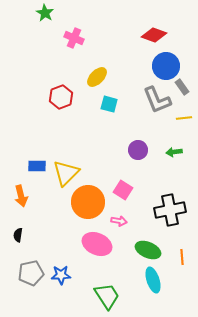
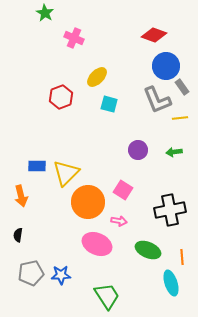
yellow line: moved 4 px left
cyan ellipse: moved 18 px right, 3 px down
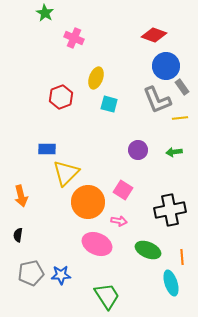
yellow ellipse: moved 1 px left, 1 px down; rotated 25 degrees counterclockwise
blue rectangle: moved 10 px right, 17 px up
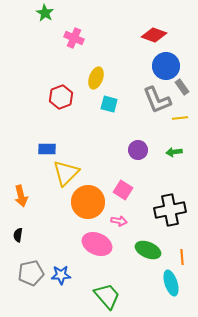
green trapezoid: rotated 8 degrees counterclockwise
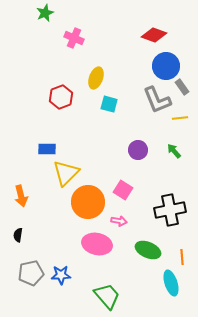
green star: rotated 18 degrees clockwise
green arrow: moved 1 px up; rotated 56 degrees clockwise
pink ellipse: rotated 12 degrees counterclockwise
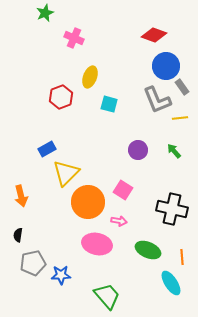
yellow ellipse: moved 6 px left, 1 px up
blue rectangle: rotated 30 degrees counterclockwise
black cross: moved 2 px right, 1 px up; rotated 24 degrees clockwise
gray pentagon: moved 2 px right, 10 px up
cyan ellipse: rotated 15 degrees counterclockwise
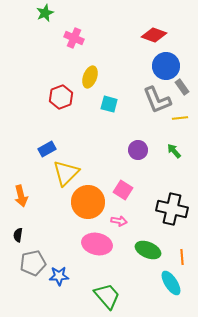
blue star: moved 2 px left, 1 px down
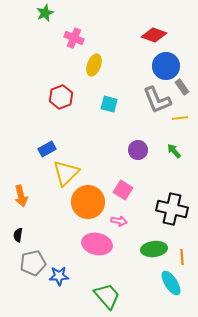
yellow ellipse: moved 4 px right, 12 px up
green ellipse: moved 6 px right, 1 px up; rotated 30 degrees counterclockwise
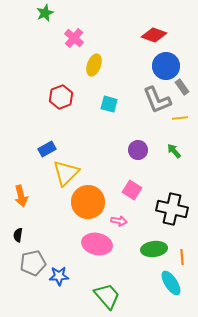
pink cross: rotated 18 degrees clockwise
pink square: moved 9 px right
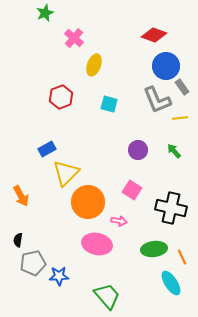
orange arrow: rotated 15 degrees counterclockwise
black cross: moved 1 px left, 1 px up
black semicircle: moved 5 px down
orange line: rotated 21 degrees counterclockwise
